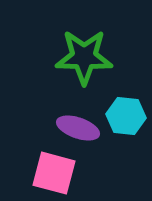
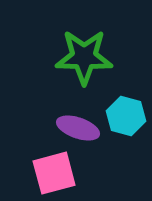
cyan hexagon: rotated 9 degrees clockwise
pink square: rotated 30 degrees counterclockwise
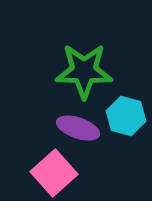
green star: moved 14 px down
pink square: rotated 27 degrees counterclockwise
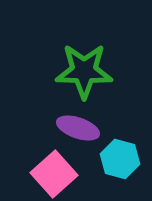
cyan hexagon: moved 6 px left, 43 px down
pink square: moved 1 px down
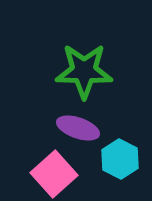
cyan hexagon: rotated 12 degrees clockwise
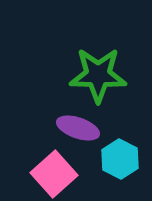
green star: moved 14 px right, 4 px down
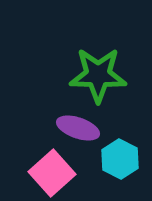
pink square: moved 2 px left, 1 px up
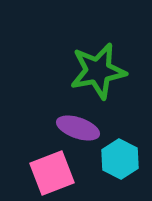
green star: moved 4 px up; rotated 12 degrees counterclockwise
pink square: rotated 21 degrees clockwise
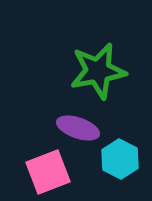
pink square: moved 4 px left, 1 px up
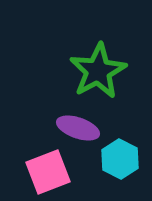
green star: rotated 18 degrees counterclockwise
